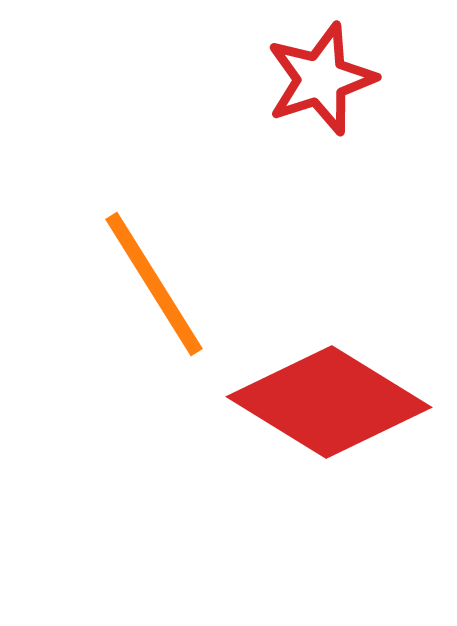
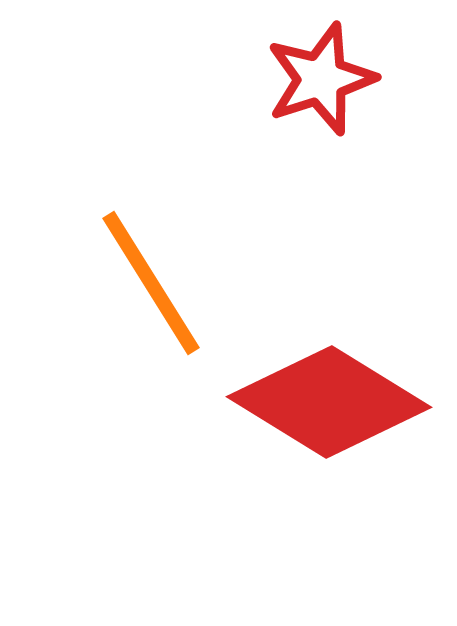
orange line: moved 3 px left, 1 px up
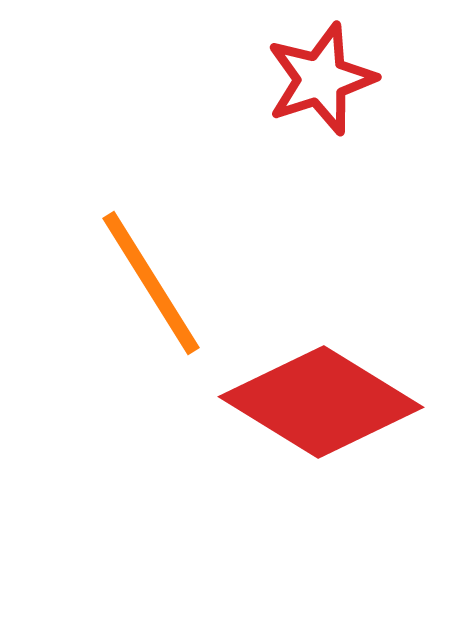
red diamond: moved 8 px left
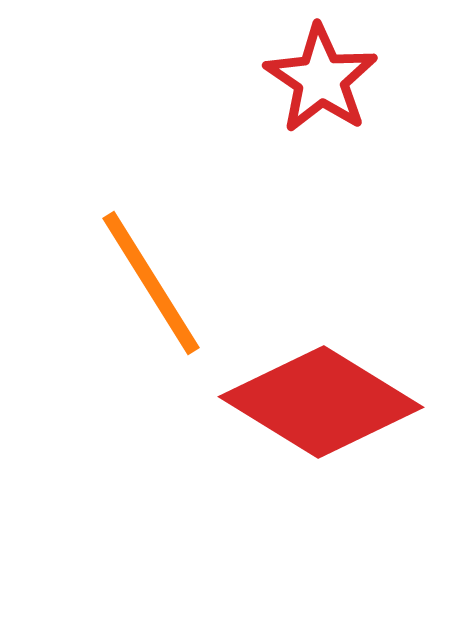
red star: rotated 20 degrees counterclockwise
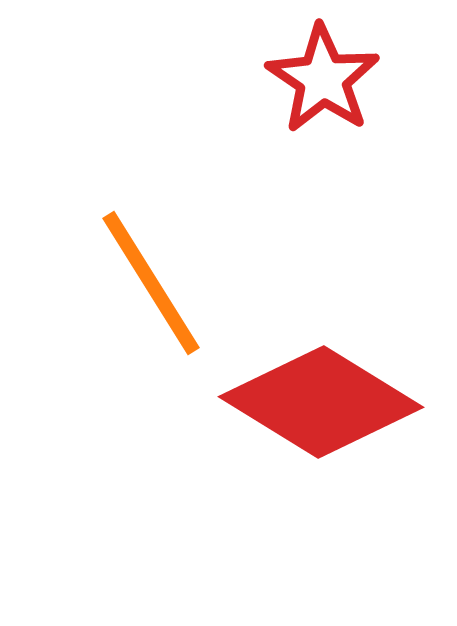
red star: moved 2 px right
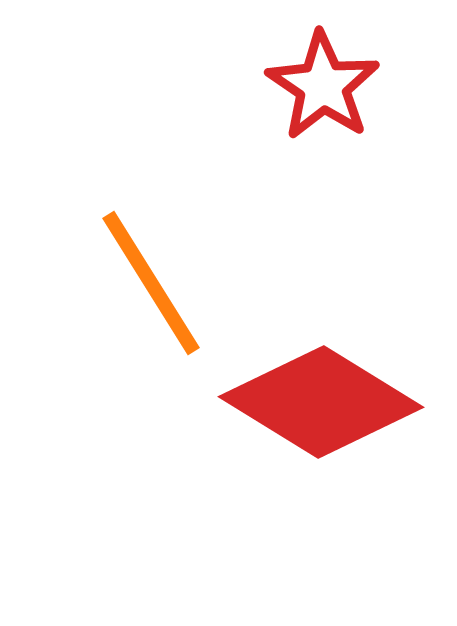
red star: moved 7 px down
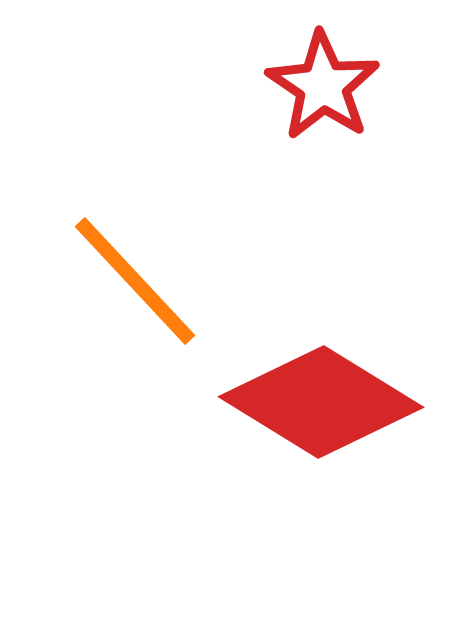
orange line: moved 16 px left, 2 px up; rotated 11 degrees counterclockwise
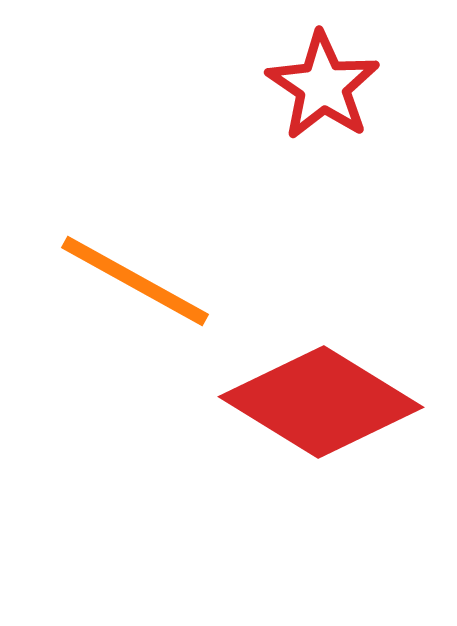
orange line: rotated 18 degrees counterclockwise
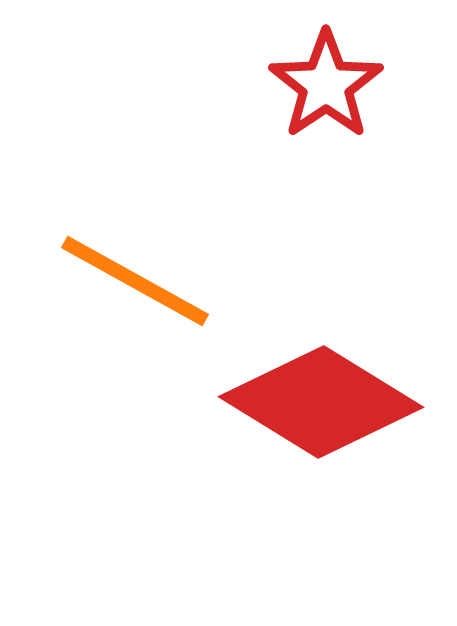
red star: moved 3 px right, 1 px up; rotated 4 degrees clockwise
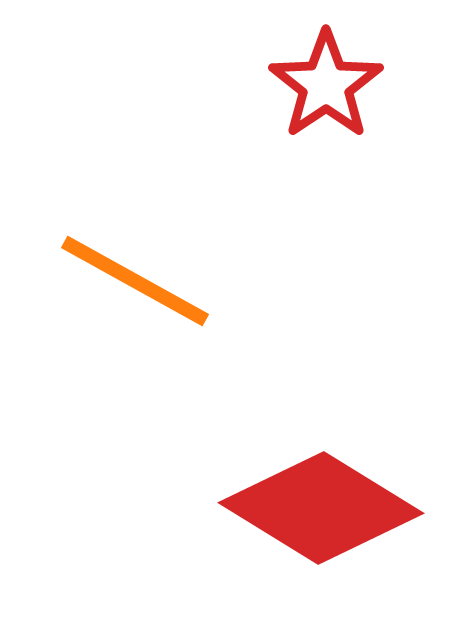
red diamond: moved 106 px down
